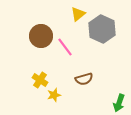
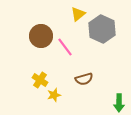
green arrow: rotated 18 degrees counterclockwise
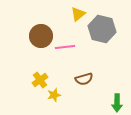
gray hexagon: rotated 12 degrees counterclockwise
pink line: rotated 60 degrees counterclockwise
yellow cross: rotated 21 degrees clockwise
green arrow: moved 2 px left
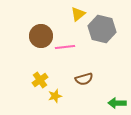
yellow star: moved 1 px right, 1 px down
green arrow: rotated 90 degrees clockwise
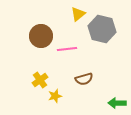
pink line: moved 2 px right, 2 px down
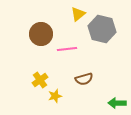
brown circle: moved 2 px up
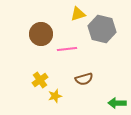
yellow triangle: rotated 21 degrees clockwise
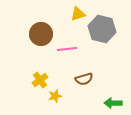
green arrow: moved 4 px left
